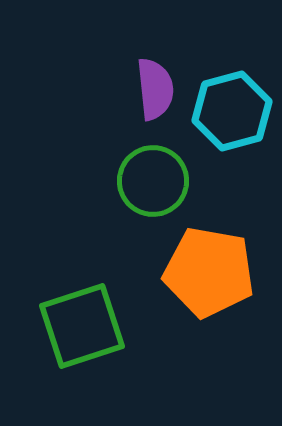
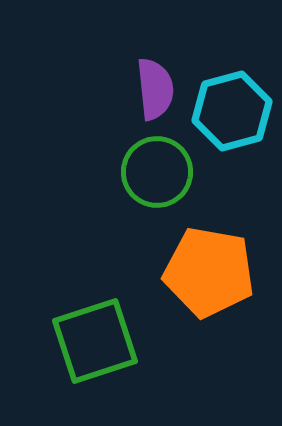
green circle: moved 4 px right, 9 px up
green square: moved 13 px right, 15 px down
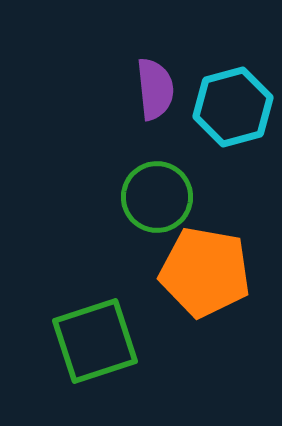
cyan hexagon: moved 1 px right, 4 px up
green circle: moved 25 px down
orange pentagon: moved 4 px left
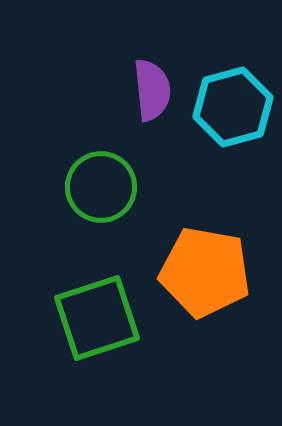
purple semicircle: moved 3 px left, 1 px down
green circle: moved 56 px left, 10 px up
green square: moved 2 px right, 23 px up
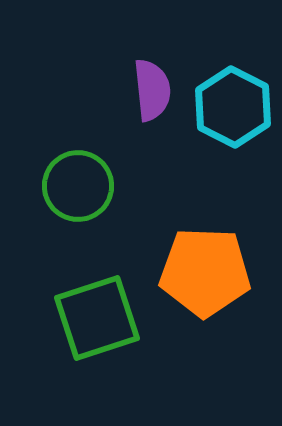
cyan hexagon: rotated 18 degrees counterclockwise
green circle: moved 23 px left, 1 px up
orange pentagon: rotated 8 degrees counterclockwise
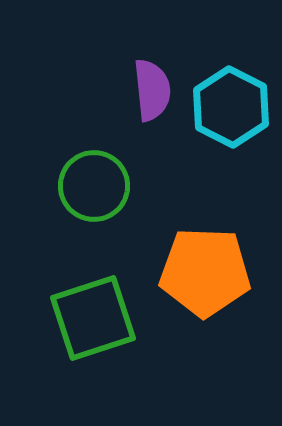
cyan hexagon: moved 2 px left
green circle: moved 16 px right
green square: moved 4 px left
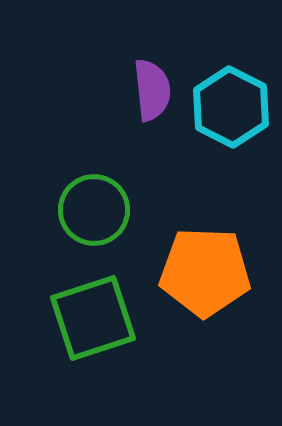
green circle: moved 24 px down
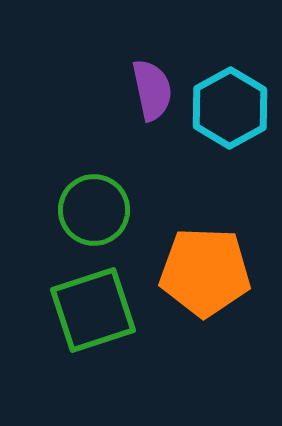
purple semicircle: rotated 6 degrees counterclockwise
cyan hexagon: moved 1 px left, 1 px down; rotated 4 degrees clockwise
green square: moved 8 px up
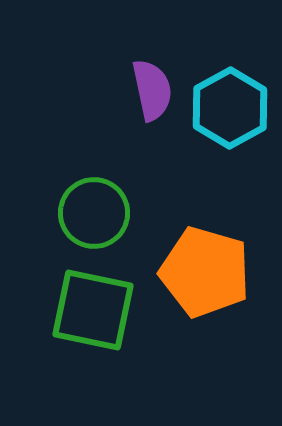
green circle: moved 3 px down
orange pentagon: rotated 14 degrees clockwise
green square: rotated 30 degrees clockwise
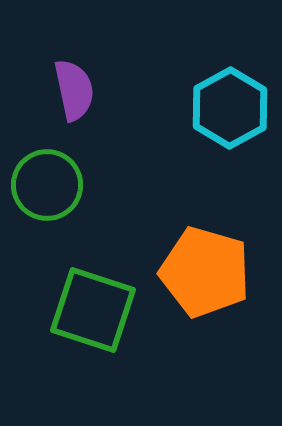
purple semicircle: moved 78 px left
green circle: moved 47 px left, 28 px up
green square: rotated 6 degrees clockwise
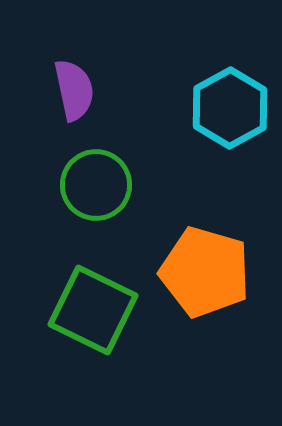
green circle: moved 49 px right
green square: rotated 8 degrees clockwise
